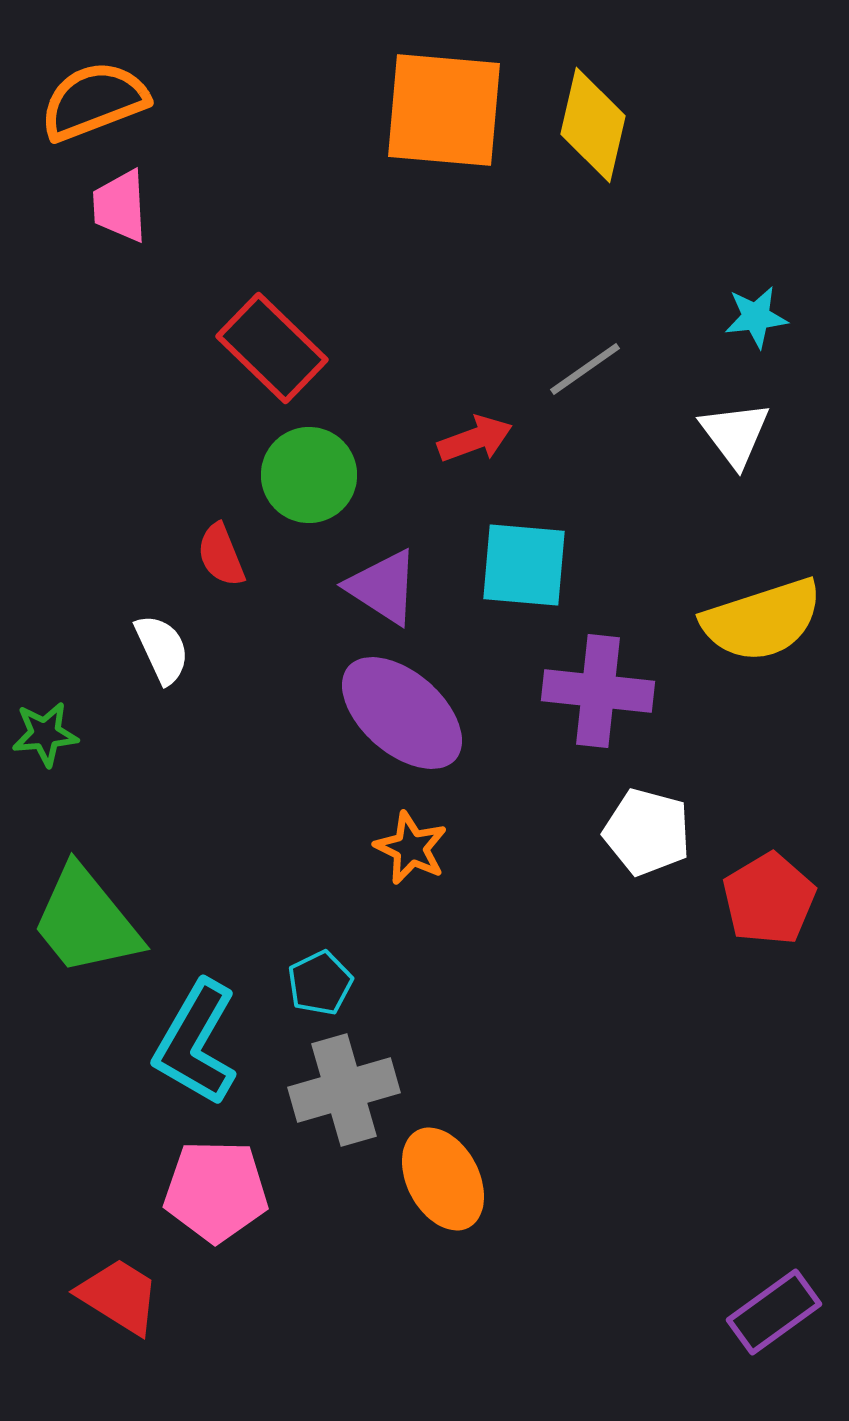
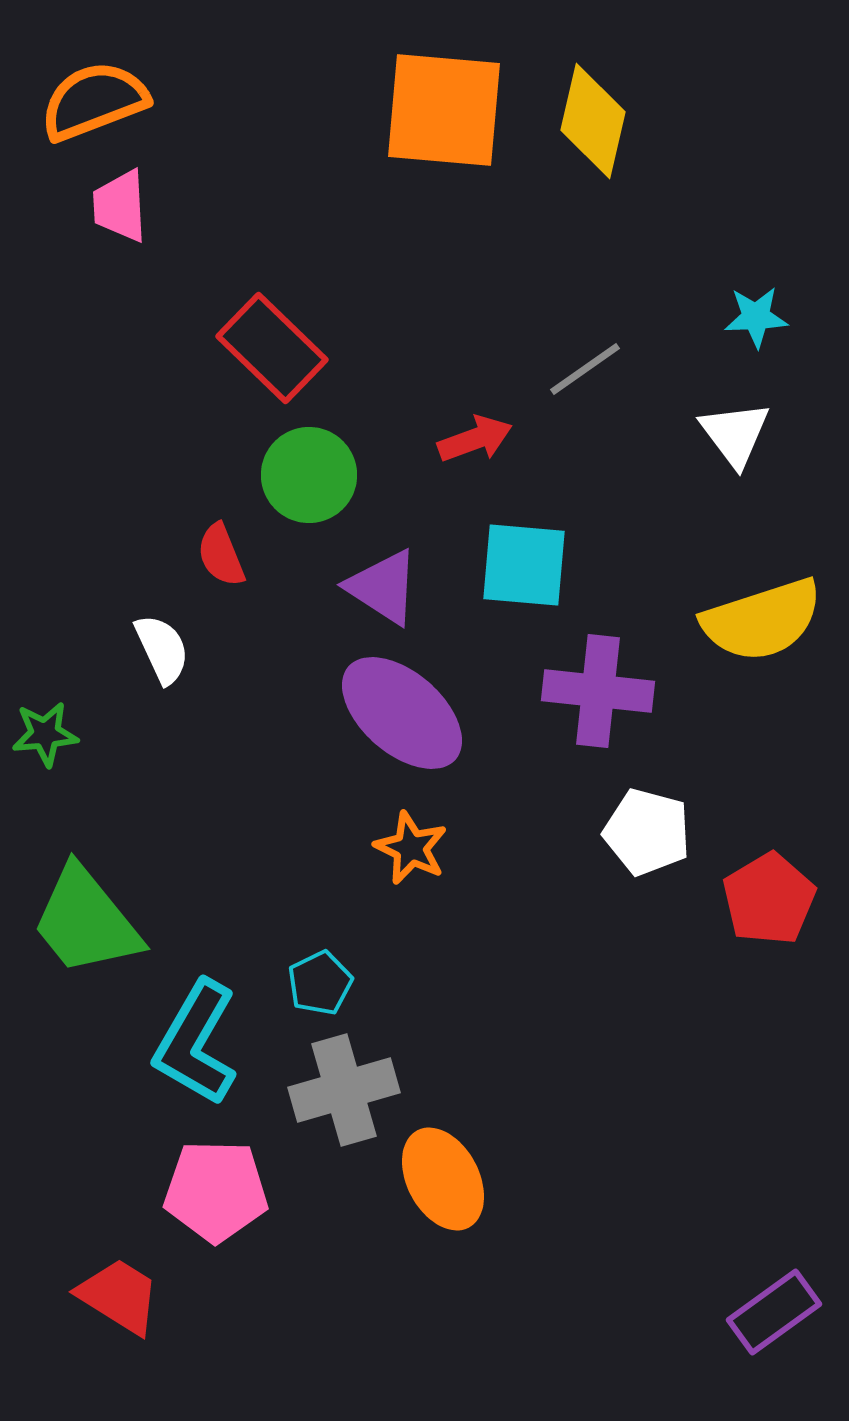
yellow diamond: moved 4 px up
cyan star: rotated 4 degrees clockwise
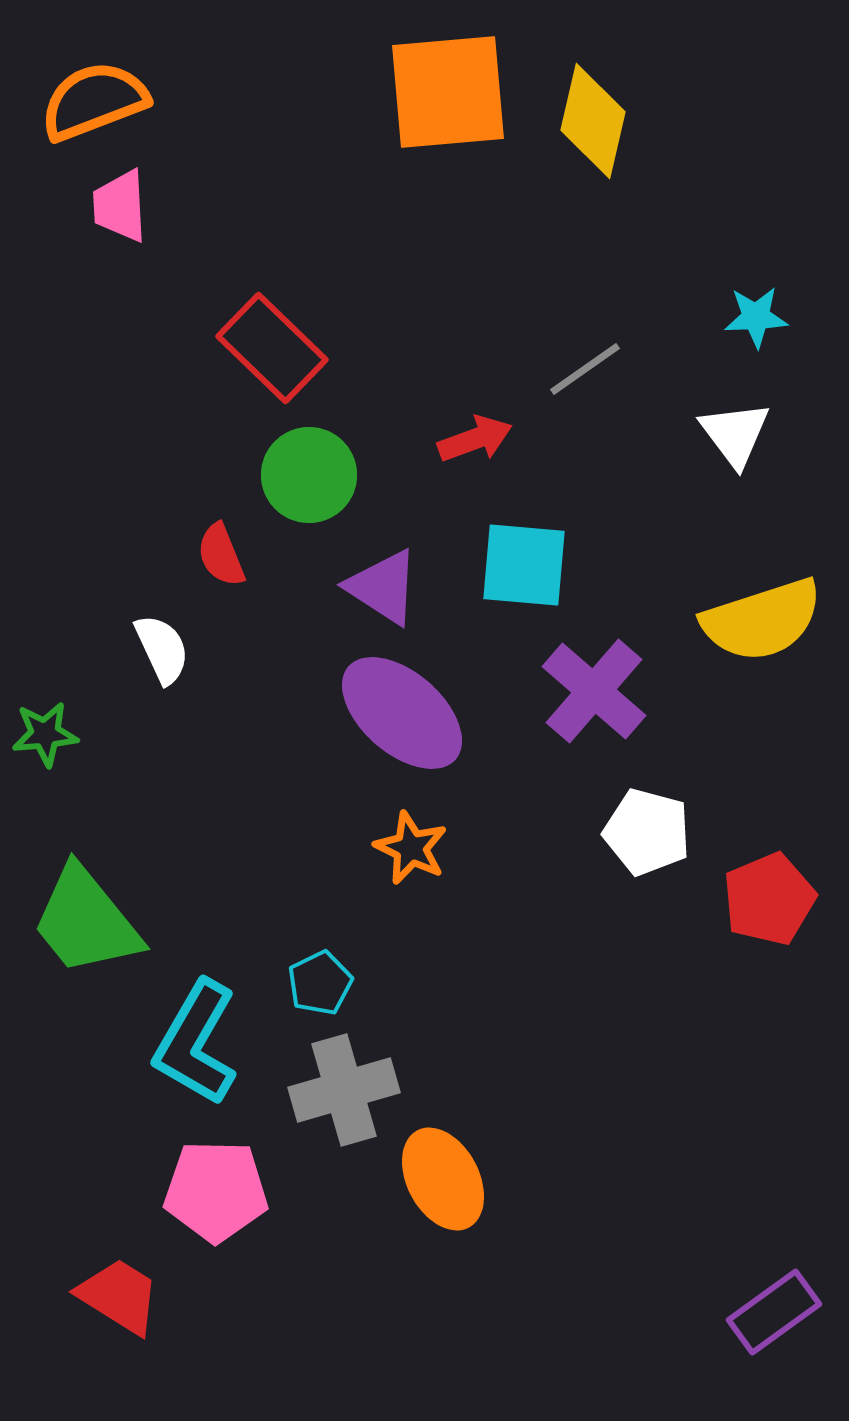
orange square: moved 4 px right, 18 px up; rotated 10 degrees counterclockwise
purple cross: moved 4 px left; rotated 35 degrees clockwise
red pentagon: rotated 8 degrees clockwise
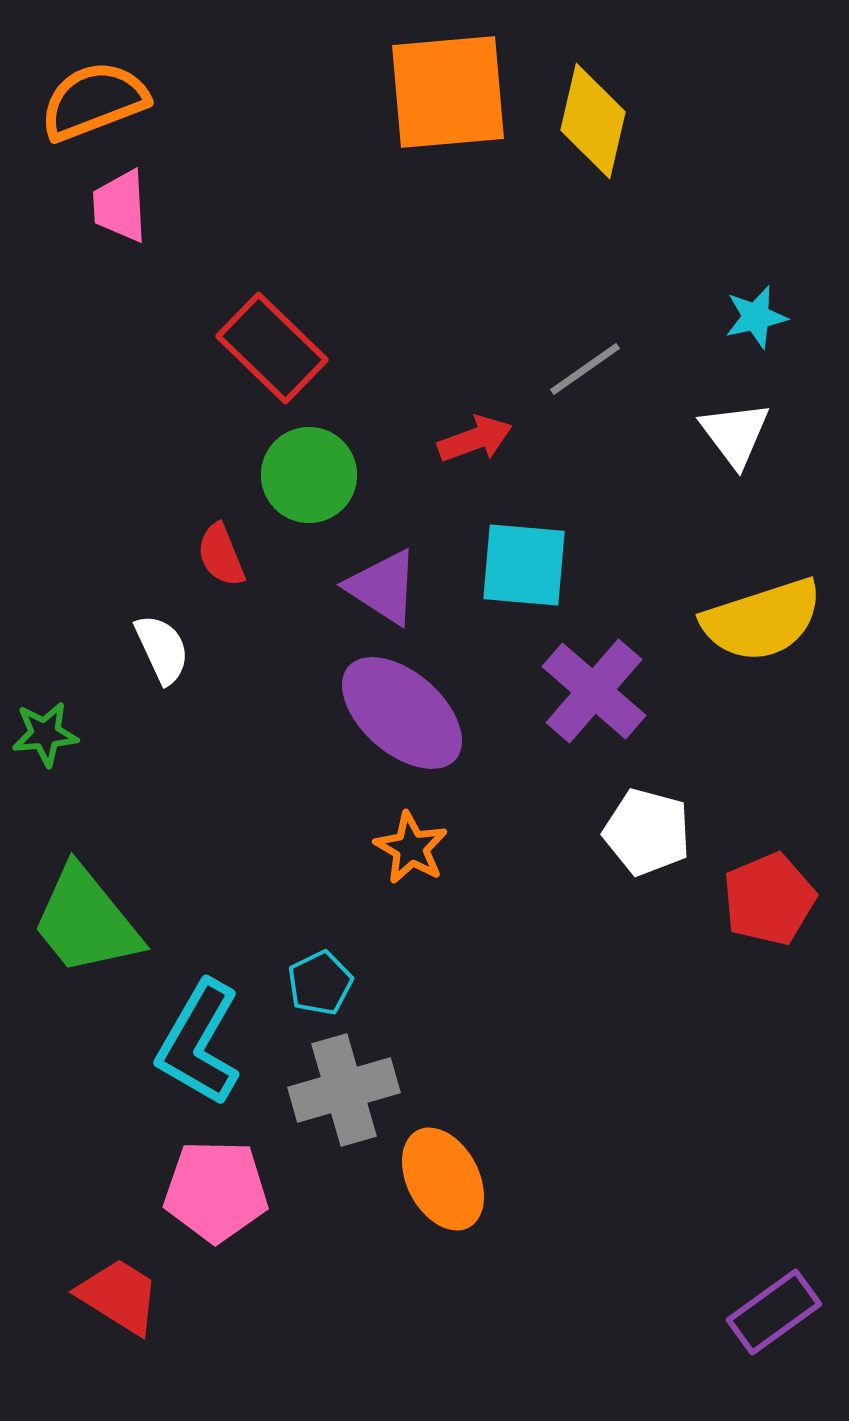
cyan star: rotated 10 degrees counterclockwise
orange star: rotated 4 degrees clockwise
cyan L-shape: moved 3 px right
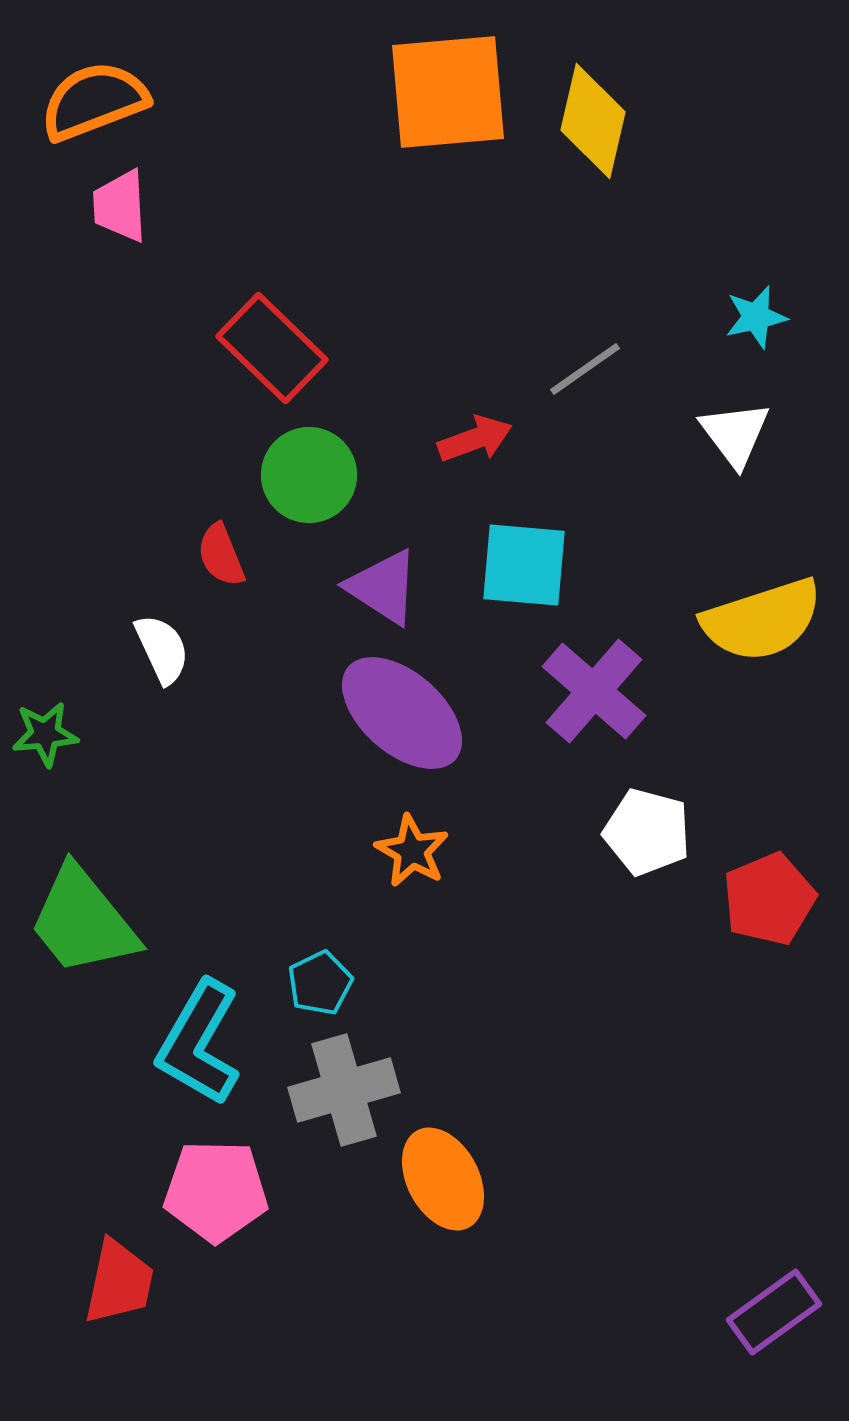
orange star: moved 1 px right, 3 px down
green trapezoid: moved 3 px left
red trapezoid: moved 14 px up; rotated 70 degrees clockwise
